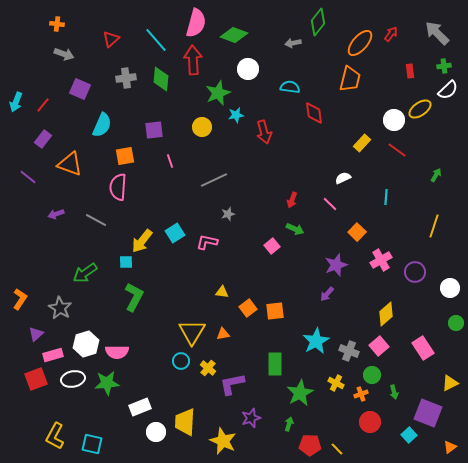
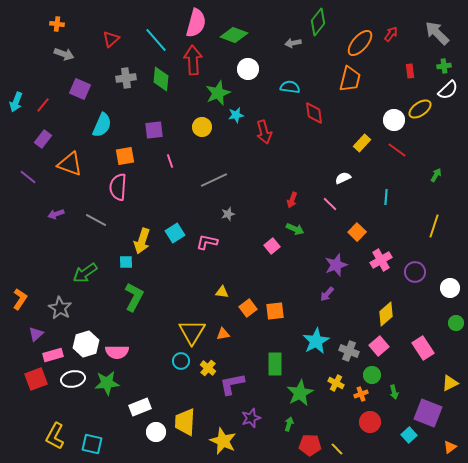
yellow arrow at (142, 241): rotated 20 degrees counterclockwise
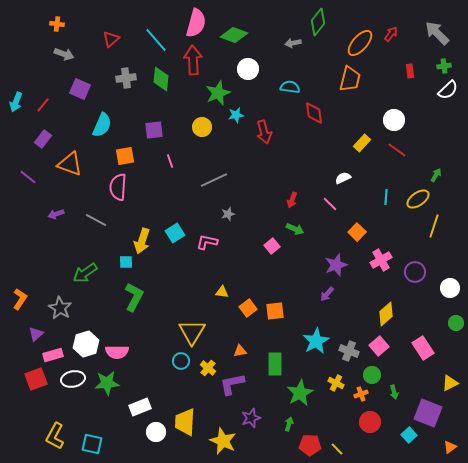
yellow ellipse at (420, 109): moved 2 px left, 90 px down
orange triangle at (223, 334): moved 17 px right, 17 px down
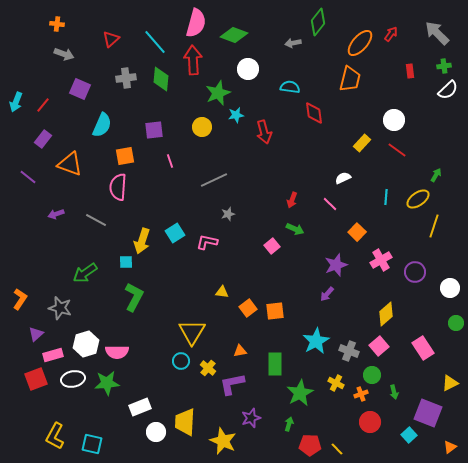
cyan line at (156, 40): moved 1 px left, 2 px down
gray star at (60, 308): rotated 15 degrees counterclockwise
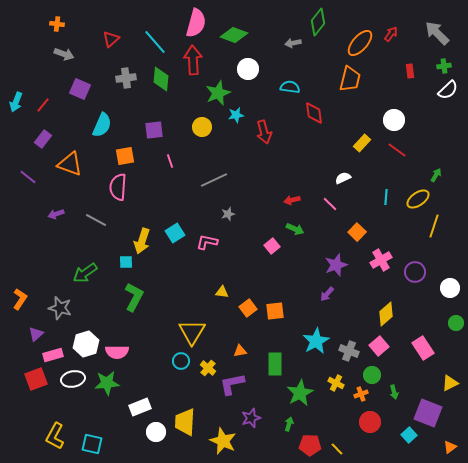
red arrow at (292, 200): rotated 56 degrees clockwise
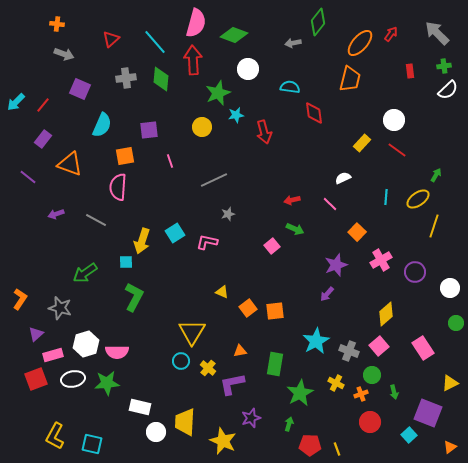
cyan arrow at (16, 102): rotated 24 degrees clockwise
purple square at (154, 130): moved 5 px left
yellow triangle at (222, 292): rotated 16 degrees clockwise
green rectangle at (275, 364): rotated 10 degrees clockwise
white rectangle at (140, 407): rotated 35 degrees clockwise
yellow line at (337, 449): rotated 24 degrees clockwise
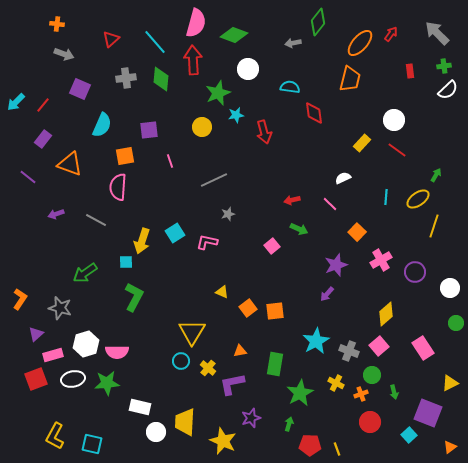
green arrow at (295, 229): moved 4 px right
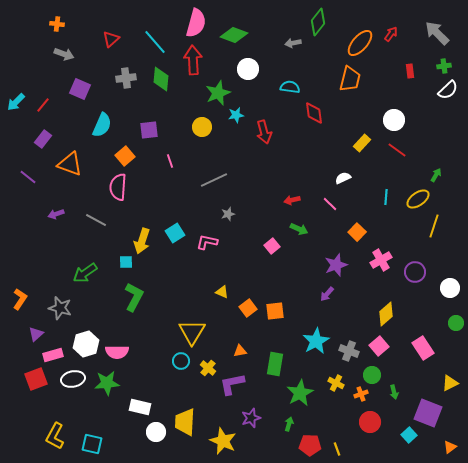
orange square at (125, 156): rotated 30 degrees counterclockwise
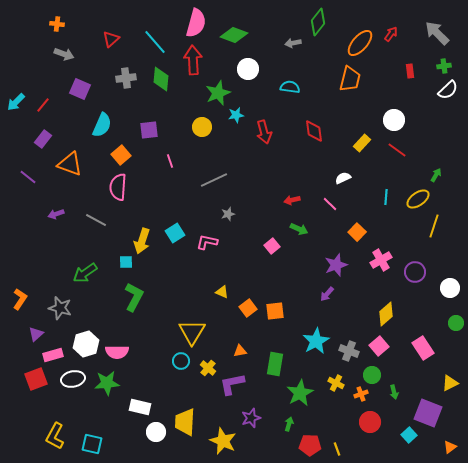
red diamond at (314, 113): moved 18 px down
orange square at (125, 156): moved 4 px left, 1 px up
